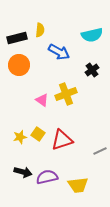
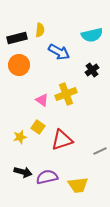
yellow square: moved 7 px up
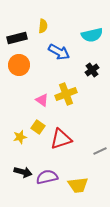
yellow semicircle: moved 3 px right, 4 px up
red triangle: moved 1 px left, 1 px up
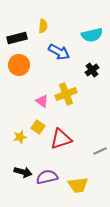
pink triangle: moved 1 px down
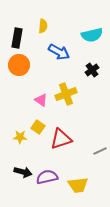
black rectangle: rotated 66 degrees counterclockwise
pink triangle: moved 1 px left, 1 px up
yellow star: rotated 16 degrees clockwise
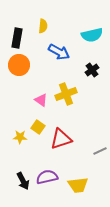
black arrow: moved 9 px down; rotated 48 degrees clockwise
